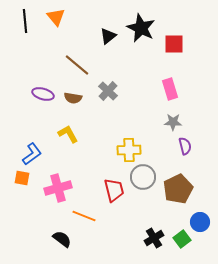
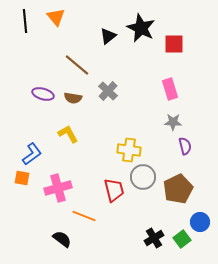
yellow cross: rotated 10 degrees clockwise
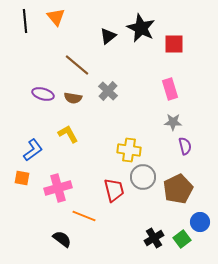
blue L-shape: moved 1 px right, 4 px up
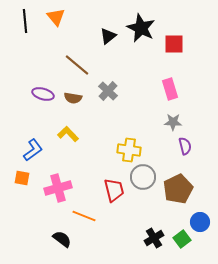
yellow L-shape: rotated 15 degrees counterclockwise
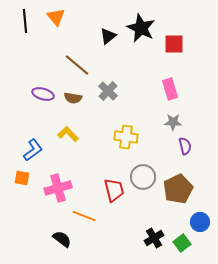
yellow cross: moved 3 px left, 13 px up
green square: moved 4 px down
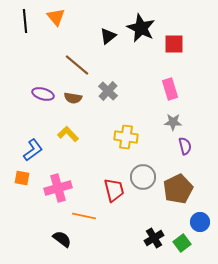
orange line: rotated 10 degrees counterclockwise
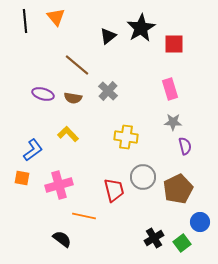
black star: rotated 16 degrees clockwise
pink cross: moved 1 px right, 3 px up
